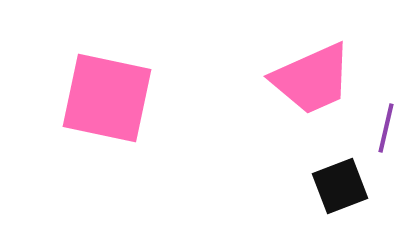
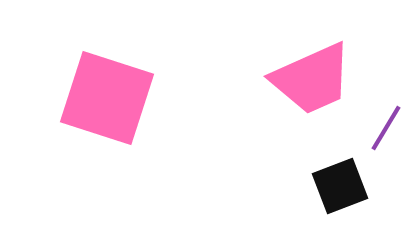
pink square: rotated 6 degrees clockwise
purple line: rotated 18 degrees clockwise
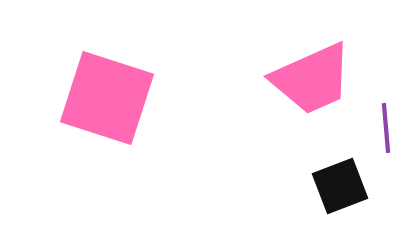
purple line: rotated 36 degrees counterclockwise
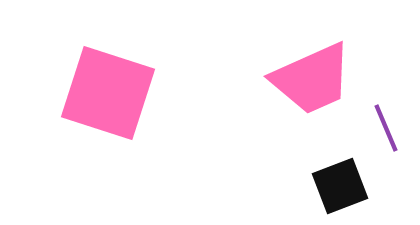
pink square: moved 1 px right, 5 px up
purple line: rotated 18 degrees counterclockwise
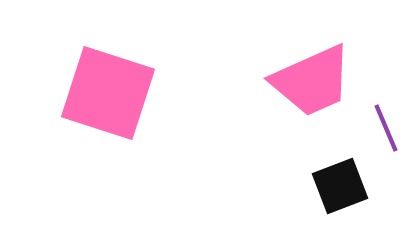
pink trapezoid: moved 2 px down
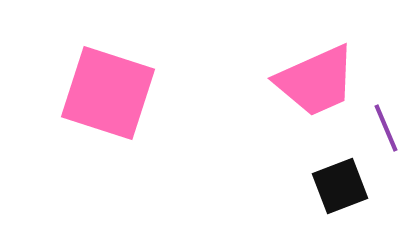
pink trapezoid: moved 4 px right
